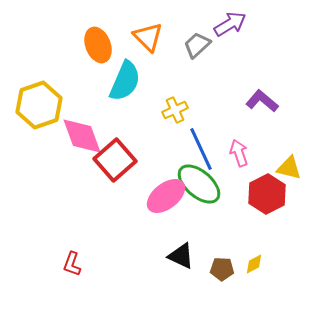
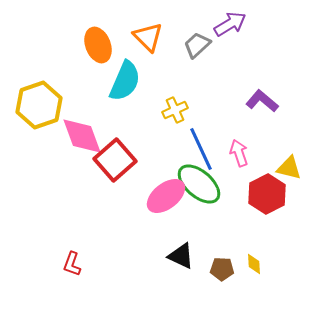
yellow diamond: rotated 65 degrees counterclockwise
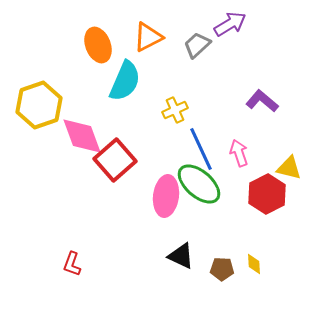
orange triangle: rotated 48 degrees clockwise
pink ellipse: rotated 45 degrees counterclockwise
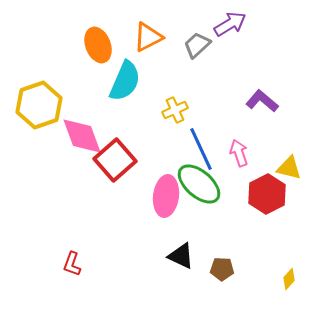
yellow diamond: moved 35 px right, 15 px down; rotated 45 degrees clockwise
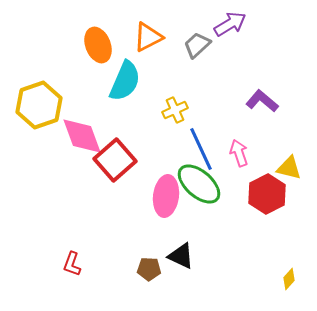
brown pentagon: moved 73 px left
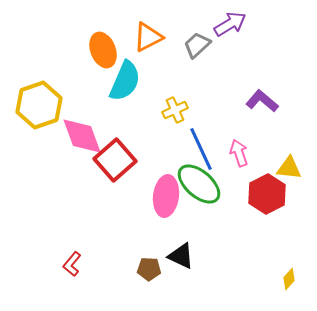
orange ellipse: moved 5 px right, 5 px down
yellow triangle: rotated 8 degrees counterclockwise
red L-shape: rotated 20 degrees clockwise
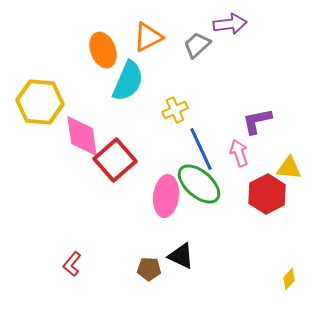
purple arrow: rotated 24 degrees clockwise
cyan semicircle: moved 3 px right
purple L-shape: moved 5 px left, 20 px down; rotated 52 degrees counterclockwise
yellow hexagon: moved 1 px right, 3 px up; rotated 24 degrees clockwise
pink diamond: rotated 12 degrees clockwise
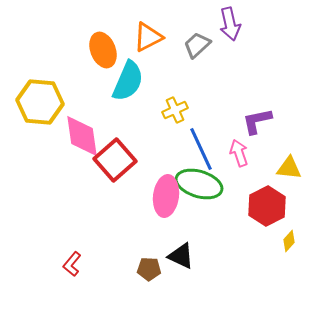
purple arrow: rotated 84 degrees clockwise
green ellipse: rotated 24 degrees counterclockwise
red hexagon: moved 12 px down
yellow diamond: moved 38 px up
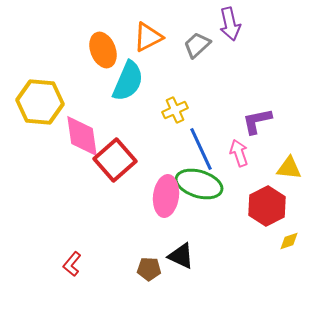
yellow diamond: rotated 30 degrees clockwise
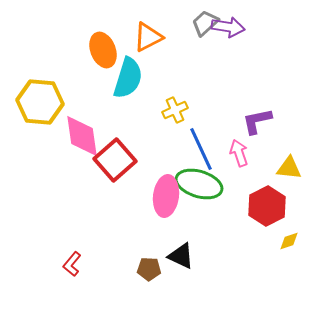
purple arrow: moved 2 px left, 3 px down; rotated 68 degrees counterclockwise
gray trapezoid: moved 8 px right, 22 px up
cyan semicircle: moved 3 px up; rotated 6 degrees counterclockwise
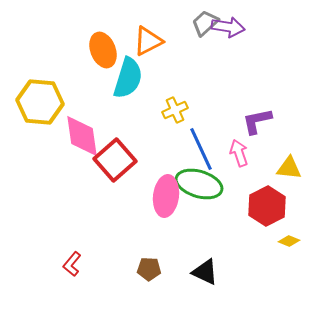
orange triangle: moved 4 px down
yellow diamond: rotated 40 degrees clockwise
black triangle: moved 24 px right, 16 px down
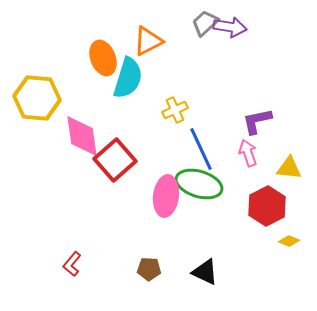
purple arrow: moved 2 px right
orange ellipse: moved 8 px down
yellow hexagon: moved 3 px left, 4 px up
pink arrow: moved 9 px right
